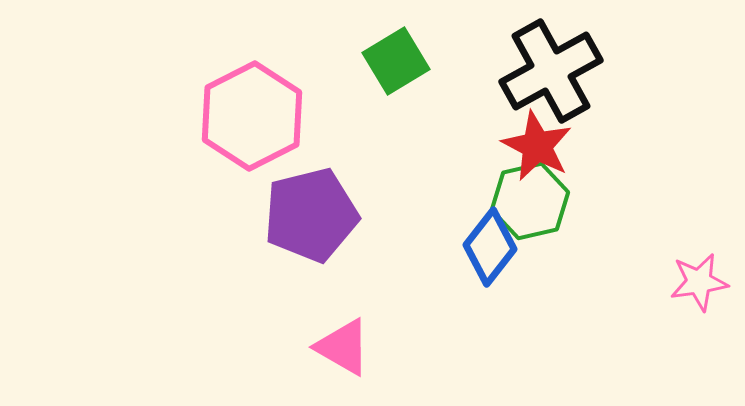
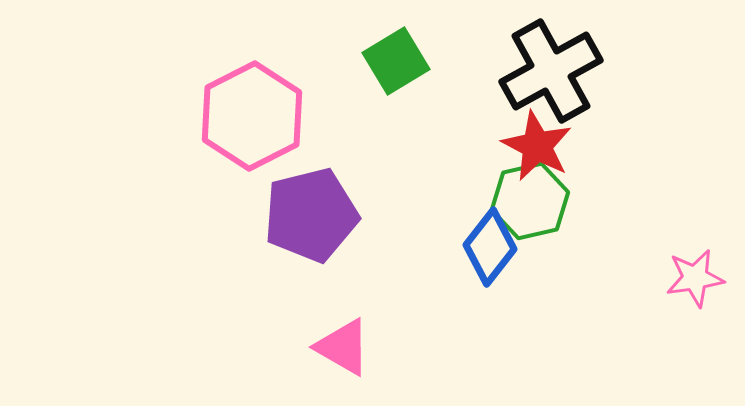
pink star: moved 4 px left, 4 px up
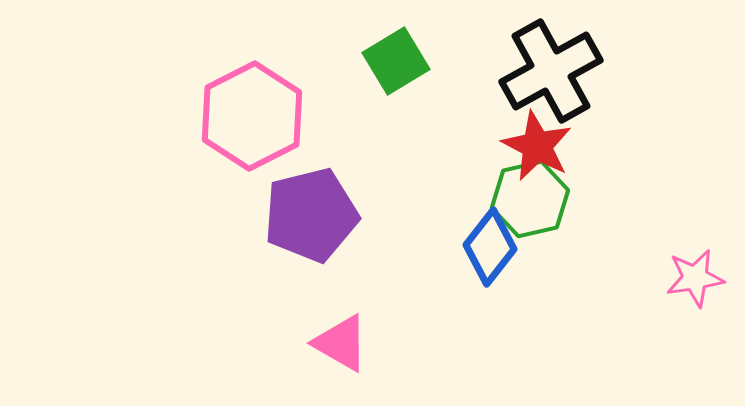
green hexagon: moved 2 px up
pink triangle: moved 2 px left, 4 px up
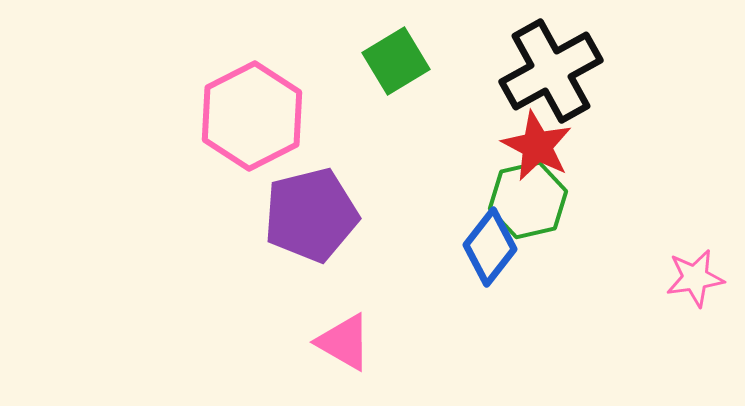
green hexagon: moved 2 px left, 1 px down
pink triangle: moved 3 px right, 1 px up
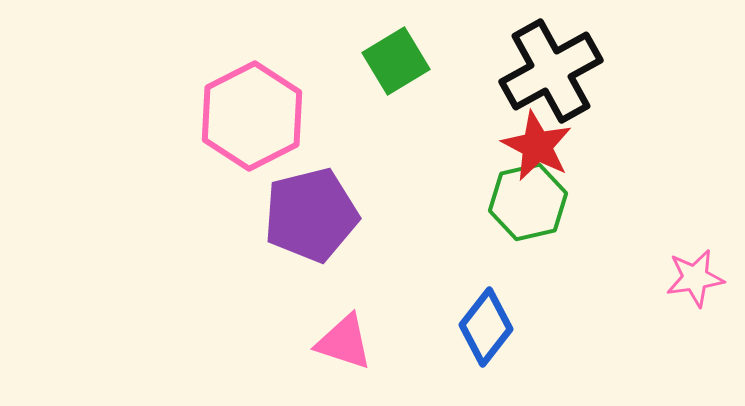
green hexagon: moved 2 px down
blue diamond: moved 4 px left, 80 px down
pink triangle: rotated 12 degrees counterclockwise
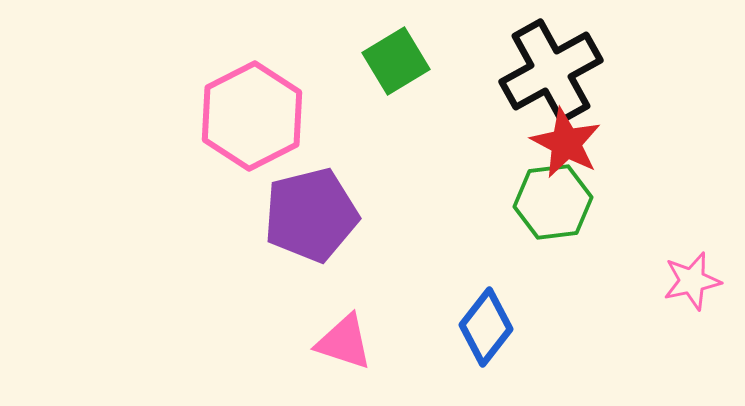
red star: moved 29 px right, 3 px up
green hexagon: moved 25 px right; rotated 6 degrees clockwise
pink star: moved 3 px left, 3 px down; rotated 4 degrees counterclockwise
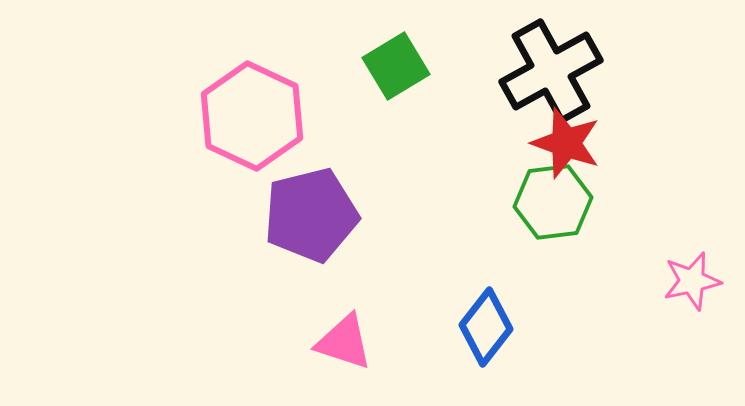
green square: moved 5 px down
pink hexagon: rotated 8 degrees counterclockwise
red star: rotated 8 degrees counterclockwise
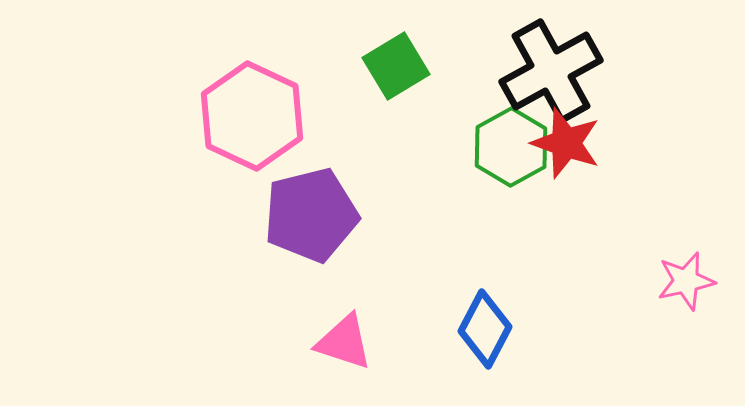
green hexagon: moved 42 px left, 55 px up; rotated 22 degrees counterclockwise
pink star: moved 6 px left
blue diamond: moved 1 px left, 2 px down; rotated 10 degrees counterclockwise
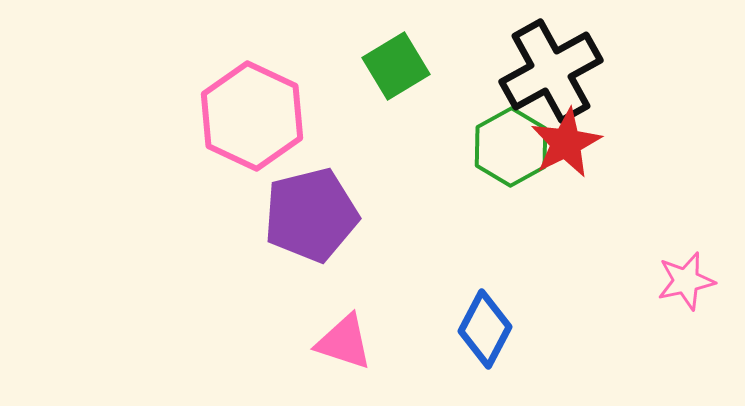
red star: rotated 26 degrees clockwise
